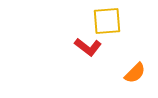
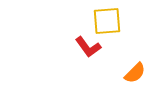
red L-shape: rotated 16 degrees clockwise
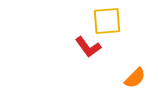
orange semicircle: moved 5 px down
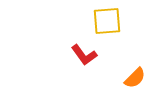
red L-shape: moved 4 px left, 8 px down
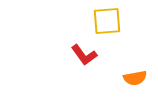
orange semicircle: rotated 35 degrees clockwise
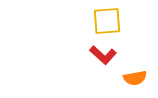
red L-shape: moved 19 px right; rotated 12 degrees counterclockwise
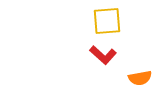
orange semicircle: moved 5 px right
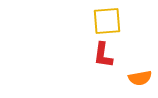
red L-shape: rotated 56 degrees clockwise
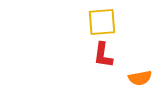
yellow square: moved 5 px left, 1 px down
